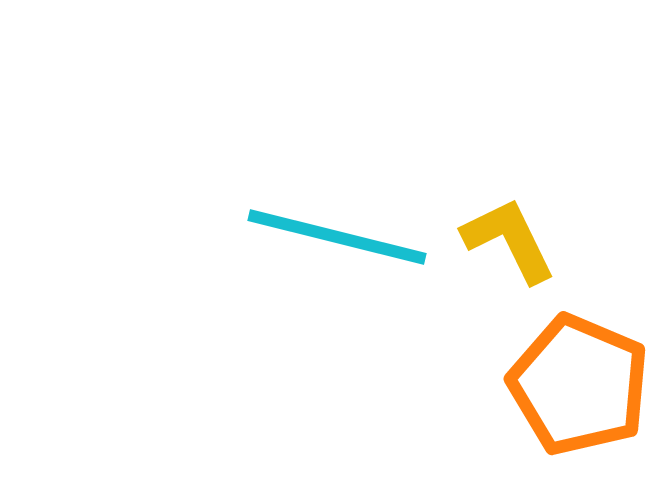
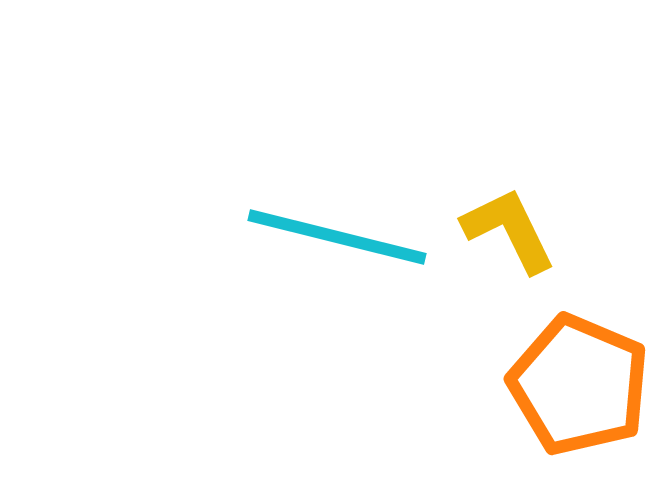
yellow L-shape: moved 10 px up
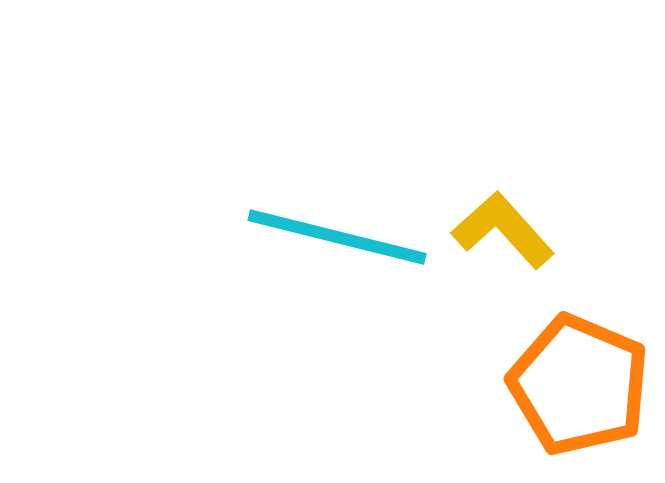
yellow L-shape: moved 6 px left; rotated 16 degrees counterclockwise
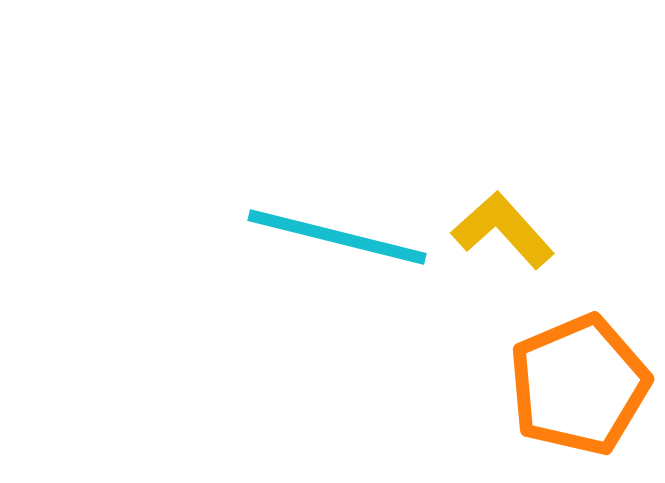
orange pentagon: rotated 26 degrees clockwise
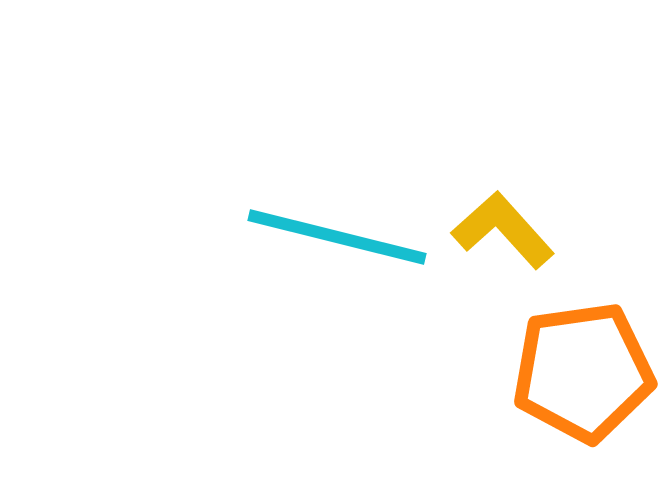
orange pentagon: moved 4 px right, 13 px up; rotated 15 degrees clockwise
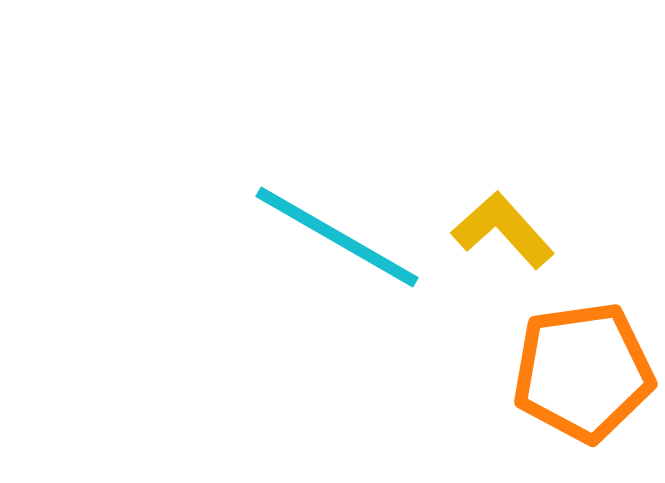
cyan line: rotated 16 degrees clockwise
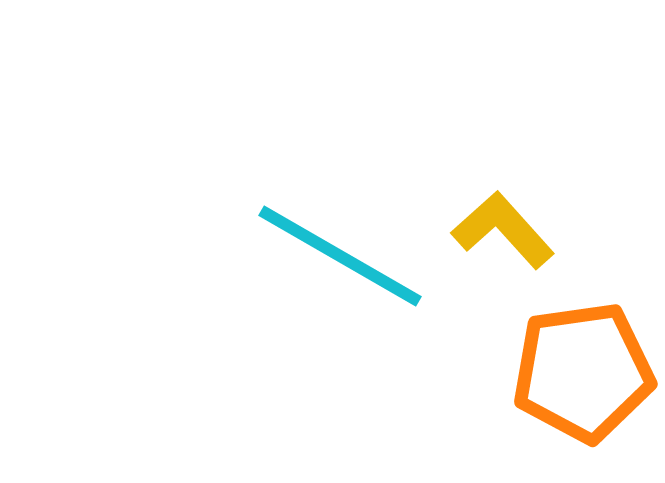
cyan line: moved 3 px right, 19 px down
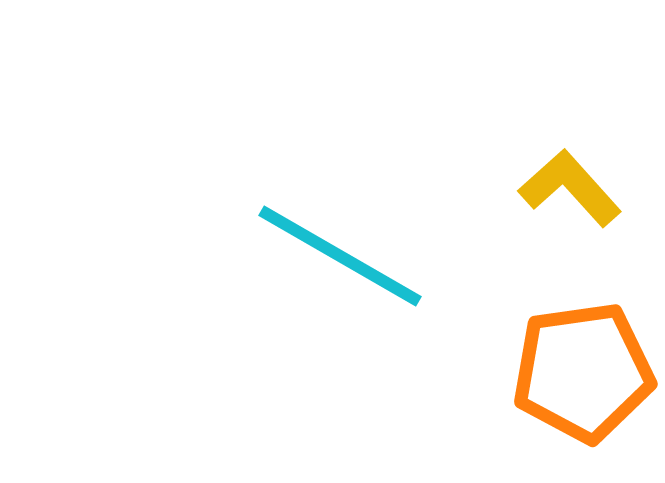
yellow L-shape: moved 67 px right, 42 px up
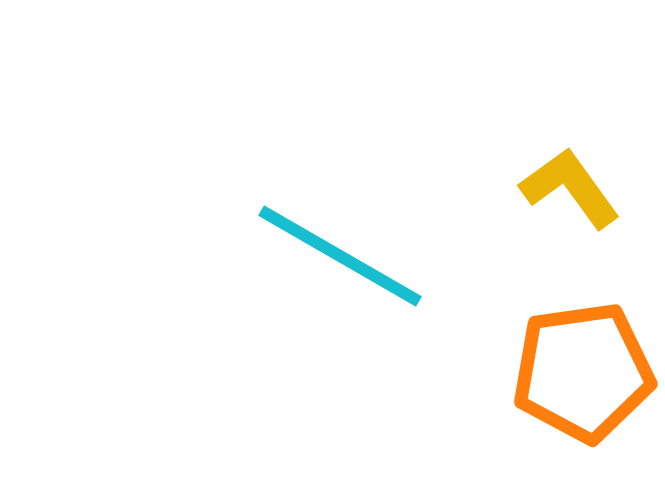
yellow L-shape: rotated 6 degrees clockwise
